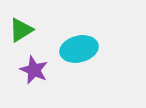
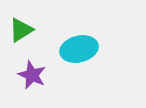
purple star: moved 2 px left, 5 px down
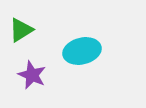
cyan ellipse: moved 3 px right, 2 px down
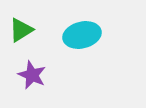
cyan ellipse: moved 16 px up
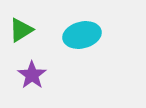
purple star: rotated 12 degrees clockwise
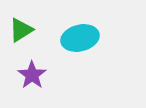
cyan ellipse: moved 2 px left, 3 px down
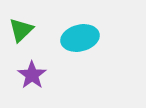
green triangle: rotated 12 degrees counterclockwise
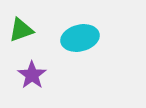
green triangle: rotated 24 degrees clockwise
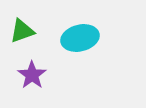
green triangle: moved 1 px right, 1 px down
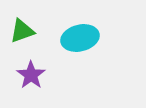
purple star: moved 1 px left
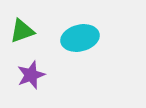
purple star: rotated 16 degrees clockwise
